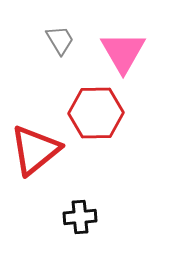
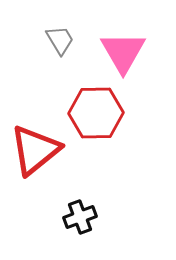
black cross: rotated 16 degrees counterclockwise
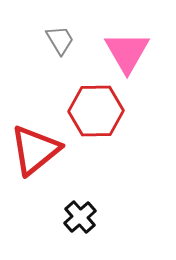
pink triangle: moved 4 px right
red hexagon: moved 2 px up
black cross: rotated 20 degrees counterclockwise
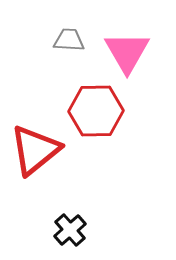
gray trapezoid: moved 9 px right; rotated 56 degrees counterclockwise
black cross: moved 10 px left, 13 px down
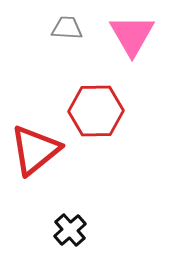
gray trapezoid: moved 2 px left, 12 px up
pink triangle: moved 5 px right, 17 px up
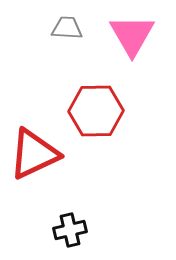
red triangle: moved 1 px left, 4 px down; rotated 14 degrees clockwise
black cross: rotated 28 degrees clockwise
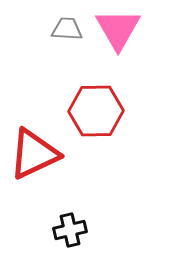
gray trapezoid: moved 1 px down
pink triangle: moved 14 px left, 6 px up
